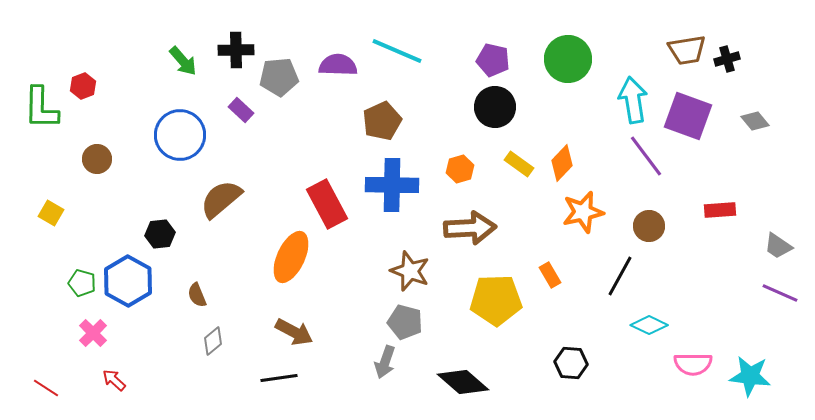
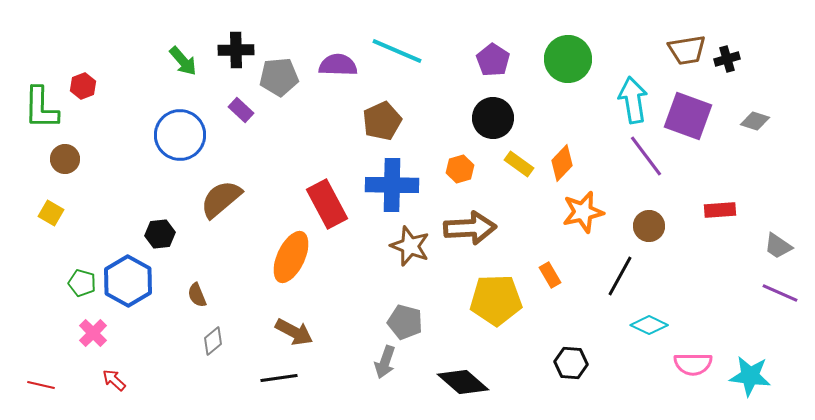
purple pentagon at (493, 60): rotated 20 degrees clockwise
black circle at (495, 107): moved 2 px left, 11 px down
gray diamond at (755, 121): rotated 32 degrees counterclockwise
brown circle at (97, 159): moved 32 px left
brown star at (410, 271): moved 25 px up
red line at (46, 388): moved 5 px left, 3 px up; rotated 20 degrees counterclockwise
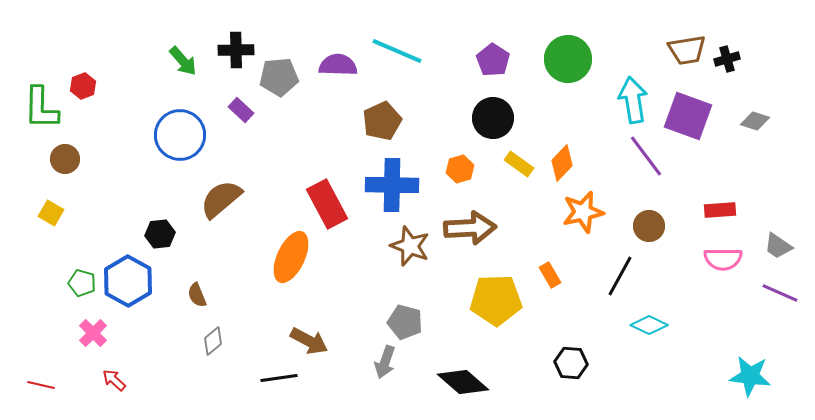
brown arrow at (294, 332): moved 15 px right, 9 px down
pink semicircle at (693, 364): moved 30 px right, 105 px up
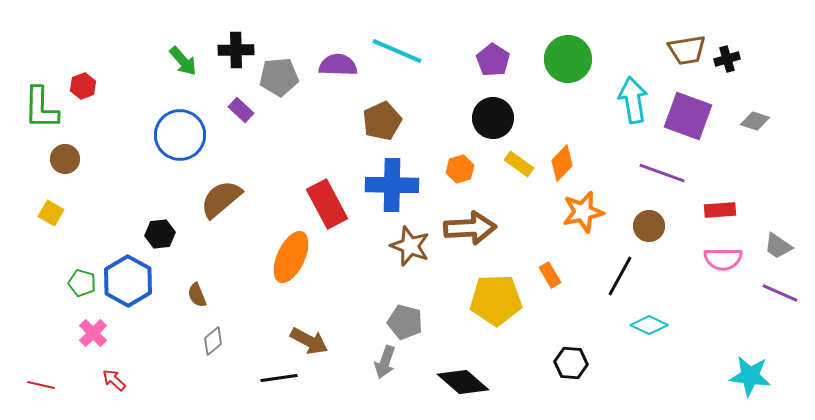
purple line at (646, 156): moved 16 px right, 17 px down; rotated 33 degrees counterclockwise
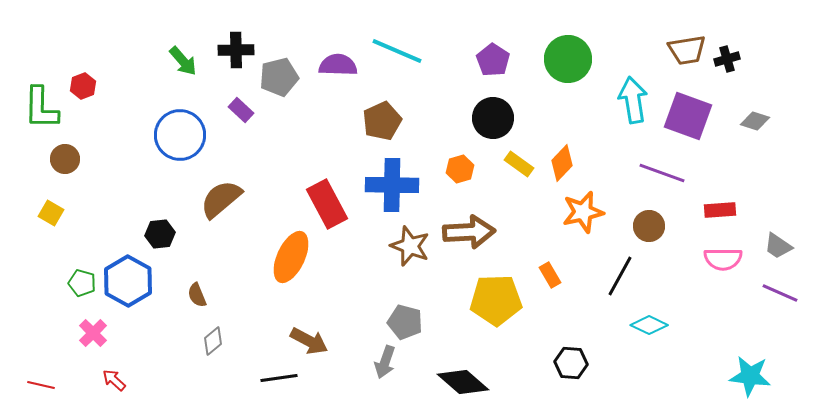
gray pentagon at (279, 77): rotated 9 degrees counterclockwise
brown arrow at (470, 228): moved 1 px left, 4 px down
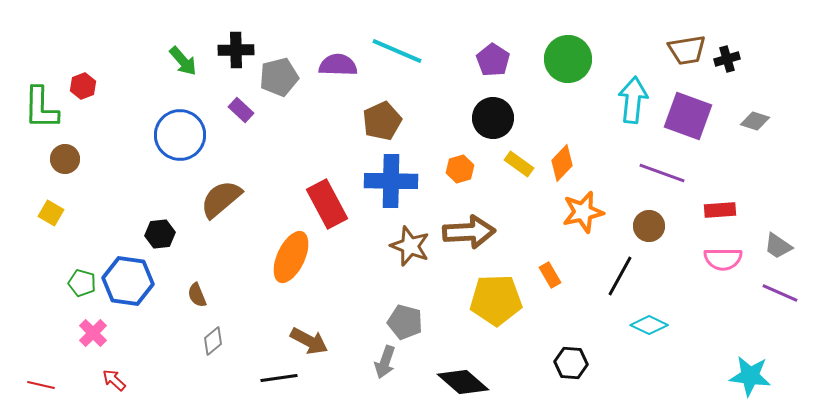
cyan arrow at (633, 100): rotated 15 degrees clockwise
blue cross at (392, 185): moved 1 px left, 4 px up
blue hexagon at (128, 281): rotated 21 degrees counterclockwise
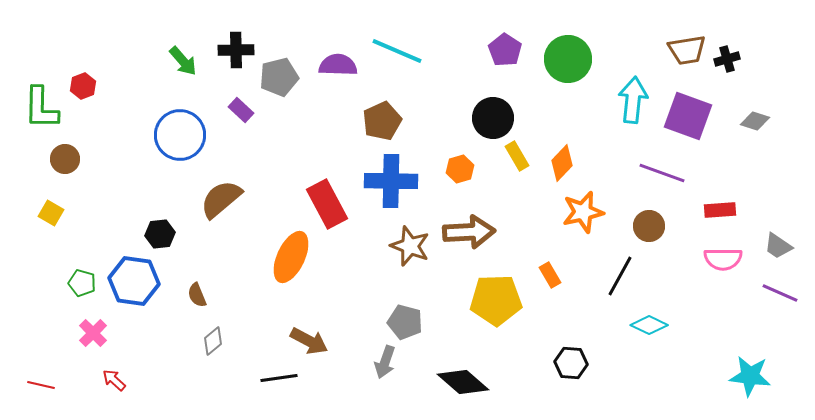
purple pentagon at (493, 60): moved 12 px right, 10 px up
yellow rectangle at (519, 164): moved 2 px left, 8 px up; rotated 24 degrees clockwise
blue hexagon at (128, 281): moved 6 px right
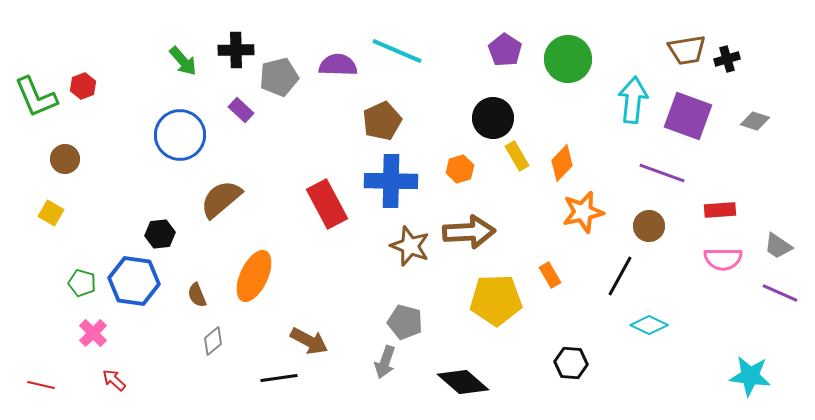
green L-shape at (41, 108): moved 5 px left, 11 px up; rotated 24 degrees counterclockwise
orange ellipse at (291, 257): moved 37 px left, 19 px down
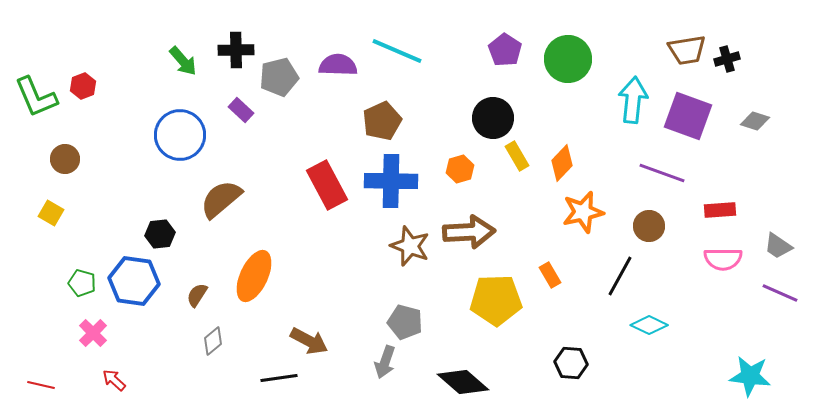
red rectangle at (327, 204): moved 19 px up
brown semicircle at (197, 295): rotated 55 degrees clockwise
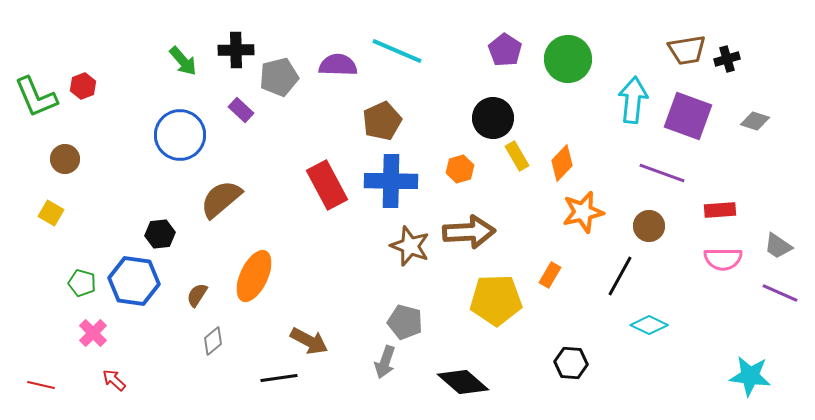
orange rectangle at (550, 275): rotated 60 degrees clockwise
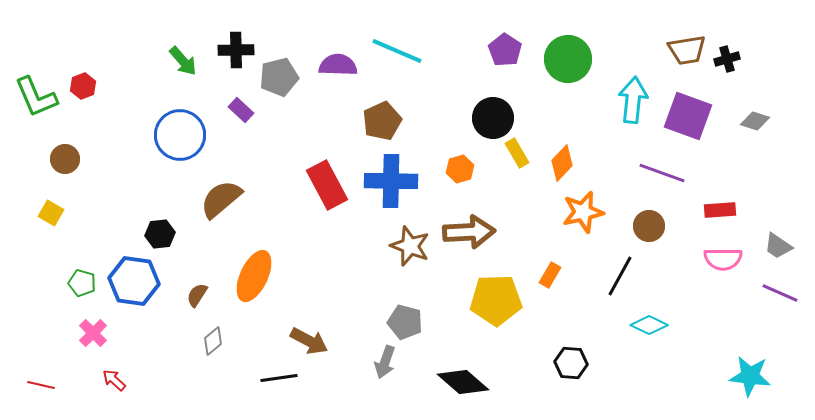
yellow rectangle at (517, 156): moved 3 px up
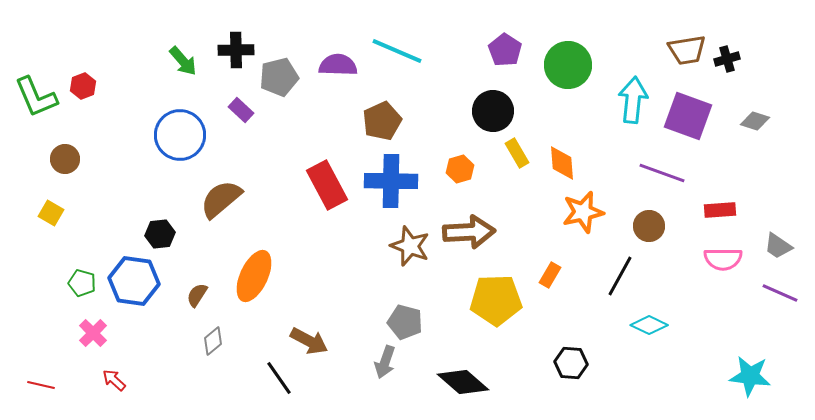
green circle at (568, 59): moved 6 px down
black circle at (493, 118): moved 7 px up
orange diamond at (562, 163): rotated 48 degrees counterclockwise
black line at (279, 378): rotated 63 degrees clockwise
